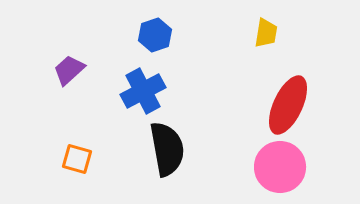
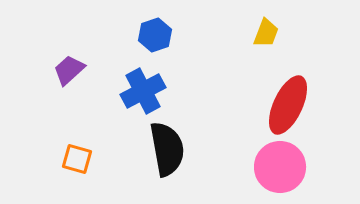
yellow trapezoid: rotated 12 degrees clockwise
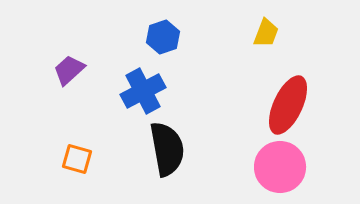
blue hexagon: moved 8 px right, 2 px down
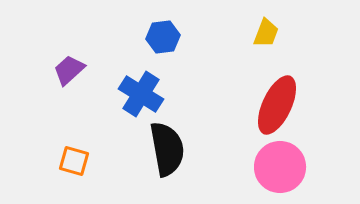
blue hexagon: rotated 12 degrees clockwise
blue cross: moved 2 px left, 3 px down; rotated 30 degrees counterclockwise
red ellipse: moved 11 px left
orange square: moved 3 px left, 2 px down
